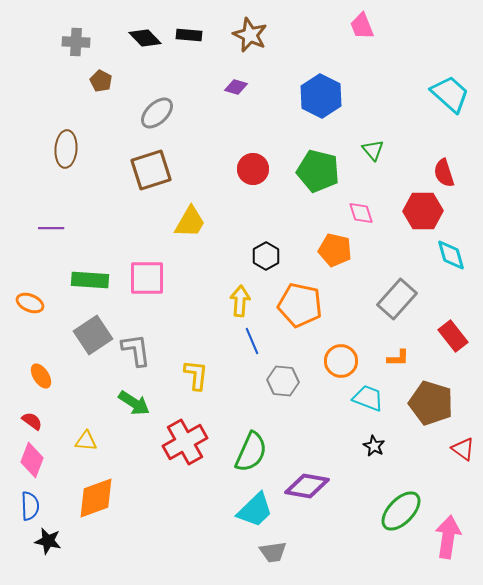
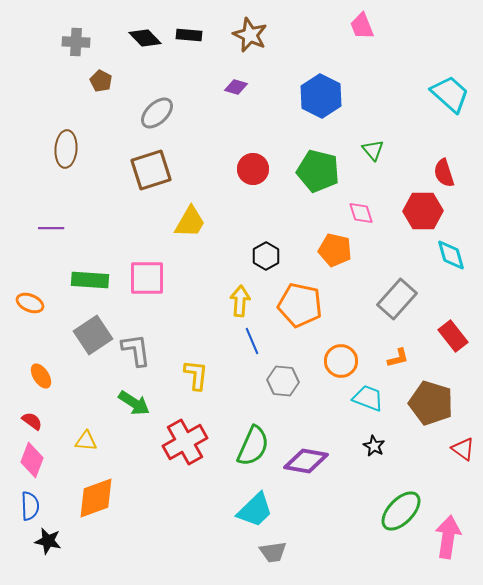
orange L-shape at (398, 358): rotated 15 degrees counterclockwise
green semicircle at (251, 452): moved 2 px right, 6 px up
purple diamond at (307, 486): moved 1 px left, 25 px up
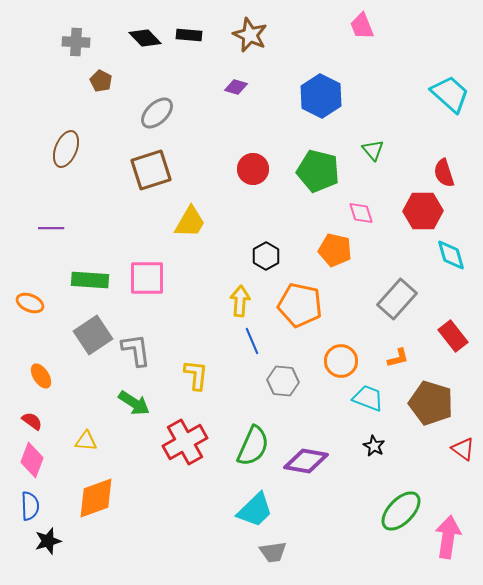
brown ellipse at (66, 149): rotated 18 degrees clockwise
black star at (48, 541): rotated 28 degrees counterclockwise
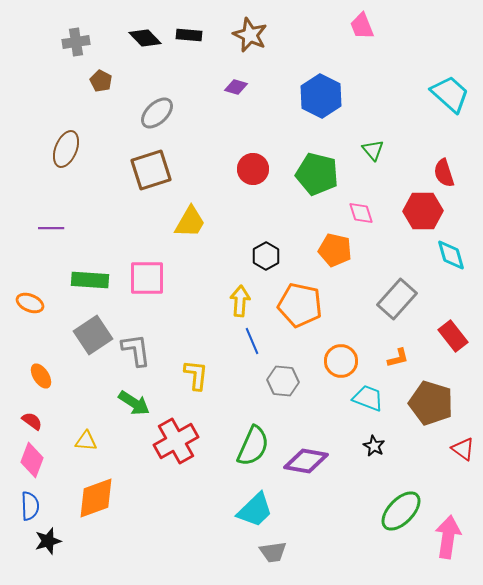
gray cross at (76, 42): rotated 12 degrees counterclockwise
green pentagon at (318, 171): moved 1 px left, 3 px down
red cross at (185, 442): moved 9 px left, 1 px up
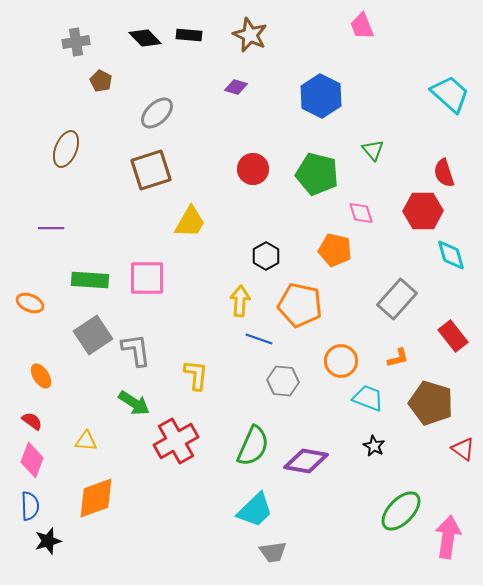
blue line at (252, 341): moved 7 px right, 2 px up; rotated 48 degrees counterclockwise
